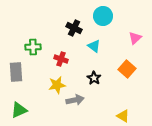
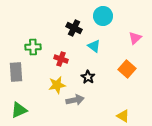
black star: moved 6 px left, 1 px up
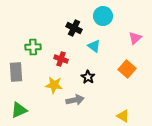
yellow star: moved 3 px left; rotated 18 degrees clockwise
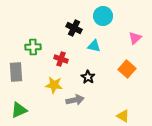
cyan triangle: rotated 24 degrees counterclockwise
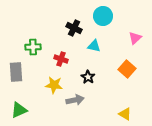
yellow triangle: moved 2 px right, 2 px up
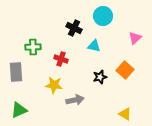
orange square: moved 2 px left, 1 px down
black star: moved 12 px right; rotated 24 degrees clockwise
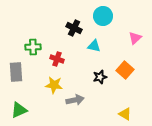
red cross: moved 4 px left
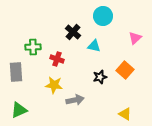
black cross: moved 1 px left, 4 px down; rotated 14 degrees clockwise
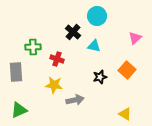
cyan circle: moved 6 px left
orange square: moved 2 px right
